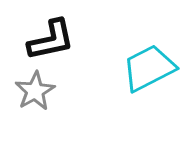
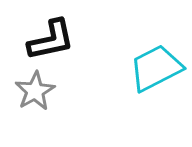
cyan trapezoid: moved 7 px right
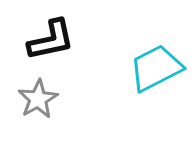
gray star: moved 3 px right, 8 px down
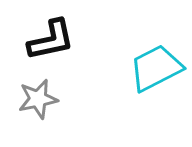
gray star: rotated 18 degrees clockwise
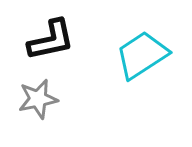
cyan trapezoid: moved 14 px left, 13 px up; rotated 6 degrees counterclockwise
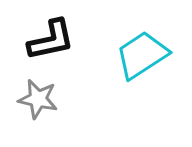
gray star: rotated 24 degrees clockwise
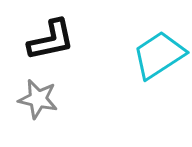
cyan trapezoid: moved 17 px right
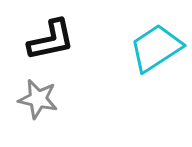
cyan trapezoid: moved 3 px left, 7 px up
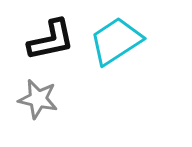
cyan trapezoid: moved 40 px left, 7 px up
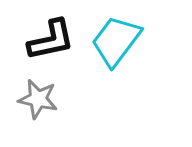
cyan trapezoid: rotated 20 degrees counterclockwise
